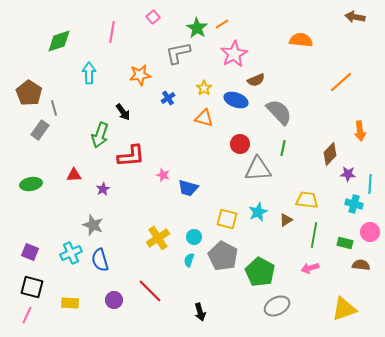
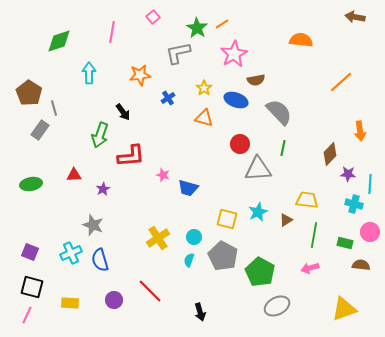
brown semicircle at (256, 80): rotated 12 degrees clockwise
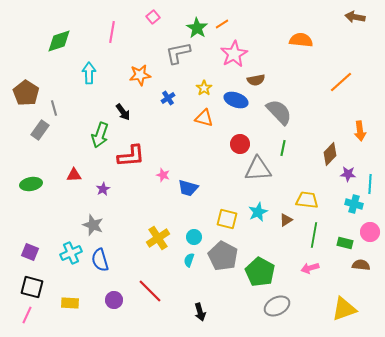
brown pentagon at (29, 93): moved 3 px left
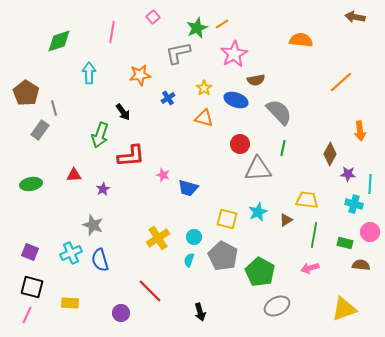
green star at (197, 28): rotated 15 degrees clockwise
brown diamond at (330, 154): rotated 15 degrees counterclockwise
purple circle at (114, 300): moved 7 px right, 13 px down
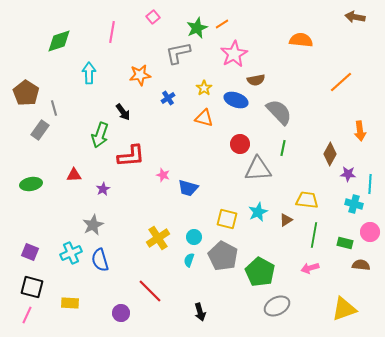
gray star at (93, 225): rotated 25 degrees clockwise
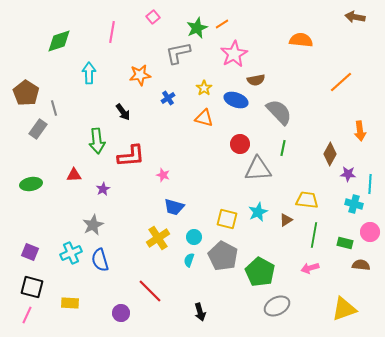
gray rectangle at (40, 130): moved 2 px left, 1 px up
green arrow at (100, 135): moved 3 px left, 6 px down; rotated 25 degrees counterclockwise
blue trapezoid at (188, 188): moved 14 px left, 19 px down
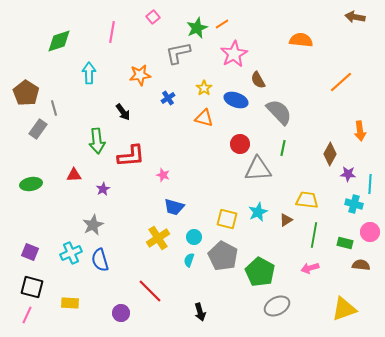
brown semicircle at (256, 80): moved 2 px right; rotated 72 degrees clockwise
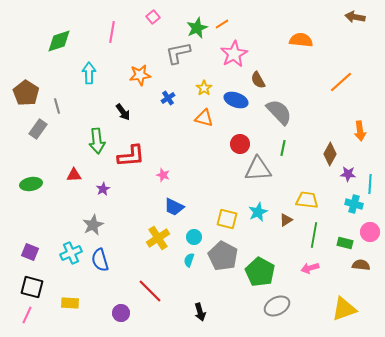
gray line at (54, 108): moved 3 px right, 2 px up
blue trapezoid at (174, 207): rotated 10 degrees clockwise
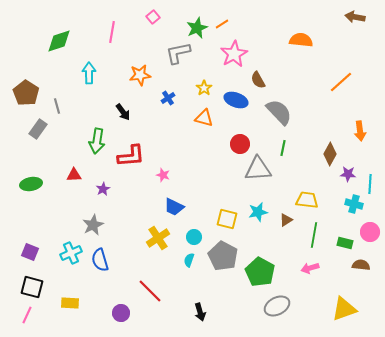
green arrow at (97, 141): rotated 15 degrees clockwise
cyan star at (258, 212): rotated 12 degrees clockwise
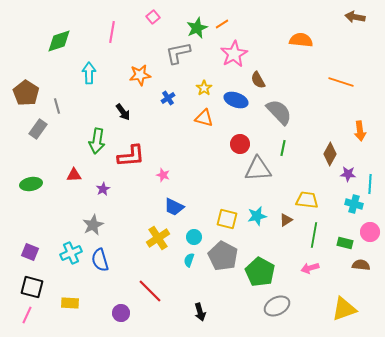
orange line at (341, 82): rotated 60 degrees clockwise
cyan star at (258, 212): moved 1 px left, 4 px down
